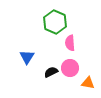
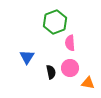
green hexagon: rotated 15 degrees clockwise
black semicircle: rotated 104 degrees clockwise
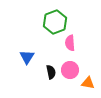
pink circle: moved 2 px down
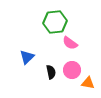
green hexagon: rotated 15 degrees clockwise
pink semicircle: rotated 49 degrees counterclockwise
blue triangle: rotated 14 degrees clockwise
pink circle: moved 2 px right
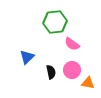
pink semicircle: moved 2 px right, 1 px down
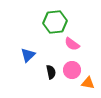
blue triangle: moved 1 px right, 2 px up
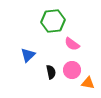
green hexagon: moved 2 px left, 1 px up
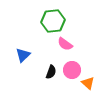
pink semicircle: moved 7 px left
blue triangle: moved 5 px left
black semicircle: rotated 32 degrees clockwise
orange triangle: rotated 32 degrees clockwise
